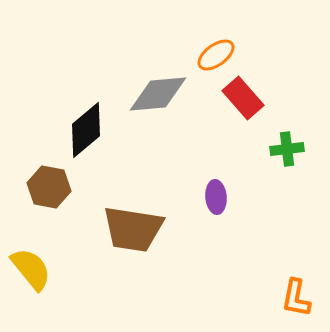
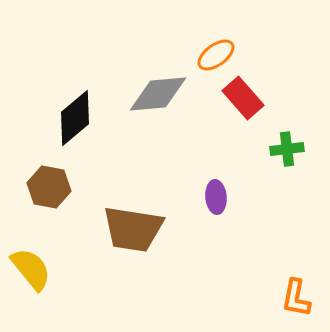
black diamond: moved 11 px left, 12 px up
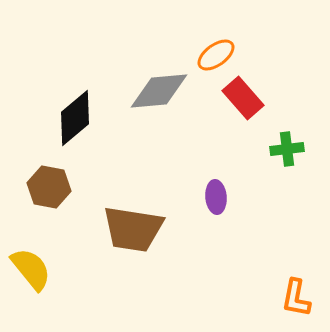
gray diamond: moved 1 px right, 3 px up
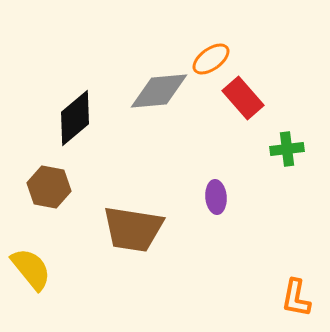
orange ellipse: moved 5 px left, 4 px down
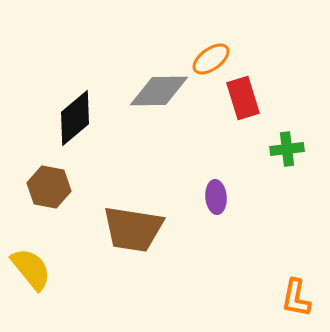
gray diamond: rotated 4 degrees clockwise
red rectangle: rotated 24 degrees clockwise
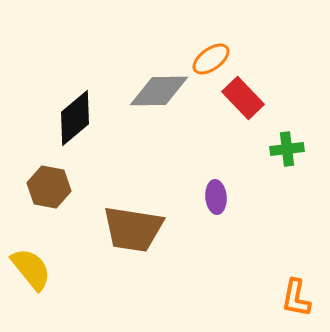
red rectangle: rotated 27 degrees counterclockwise
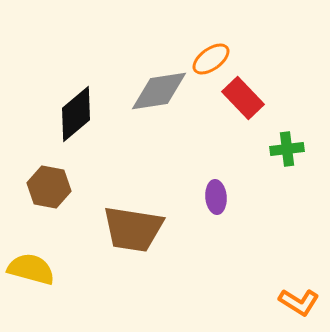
gray diamond: rotated 8 degrees counterclockwise
black diamond: moved 1 px right, 4 px up
yellow semicircle: rotated 36 degrees counterclockwise
orange L-shape: moved 3 px right, 4 px down; rotated 69 degrees counterclockwise
